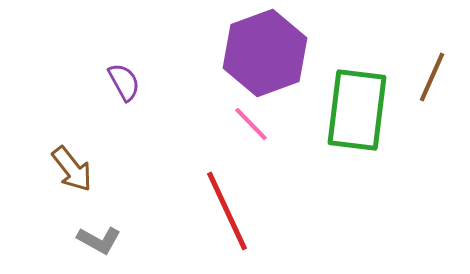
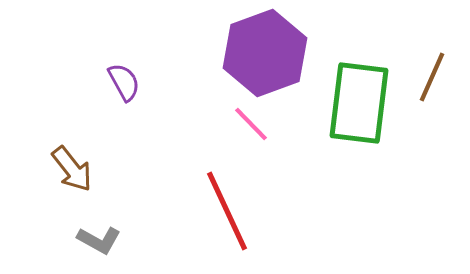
green rectangle: moved 2 px right, 7 px up
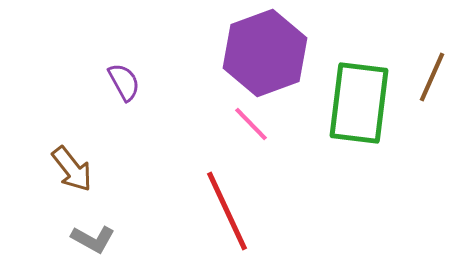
gray L-shape: moved 6 px left, 1 px up
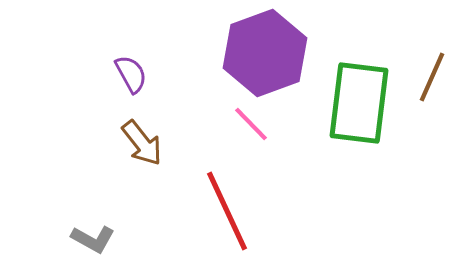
purple semicircle: moved 7 px right, 8 px up
brown arrow: moved 70 px right, 26 px up
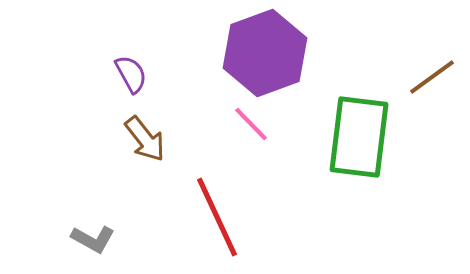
brown line: rotated 30 degrees clockwise
green rectangle: moved 34 px down
brown arrow: moved 3 px right, 4 px up
red line: moved 10 px left, 6 px down
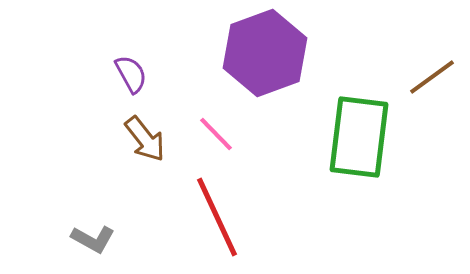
pink line: moved 35 px left, 10 px down
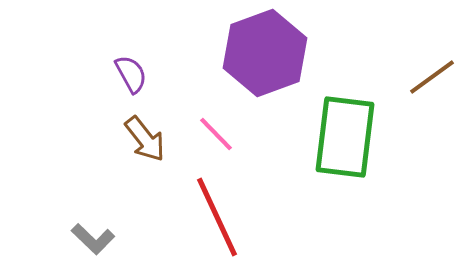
green rectangle: moved 14 px left
gray L-shape: rotated 15 degrees clockwise
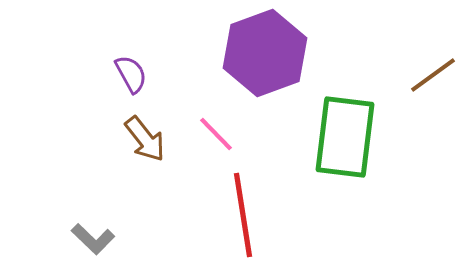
brown line: moved 1 px right, 2 px up
red line: moved 26 px right, 2 px up; rotated 16 degrees clockwise
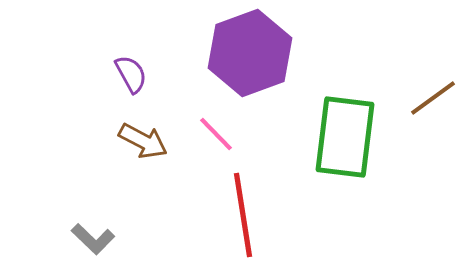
purple hexagon: moved 15 px left
brown line: moved 23 px down
brown arrow: moved 2 px left, 2 px down; rotated 24 degrees counterclockwise
